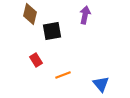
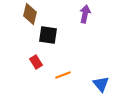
purple arrow: moved 1 px up
black square: moved 4 px left, 4 px down; rotated 18 degrees clockwise
red rectangle: moved 2 px down
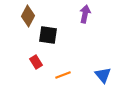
brown diamond: moved 2 px left, 2 px down; rotated 15 degrees clockwise
blue triangle: moved 2 px right, 9 px up
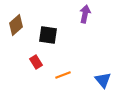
brown diamond: moved 12 px left, 9 px down; rotated 20 degrees clockwise
blue triangle: moved 5 px down
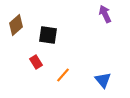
purple arrow: moved 20 px right; rotated 36 degrees counterclockwise
orange line: rotated 28 degrees counterclockwise
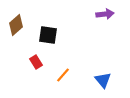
purple arrow: rotated 108 degrees clockwise
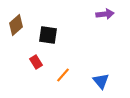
blue triangle: moved 2 px left, 1 px down
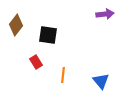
brown diamond: rotated 10 degrees counterclockwise
orange line: rotated 35 degrees counterclockwise
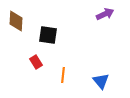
purple arrow: rotated 18 degrees counterclockwise
brown diamond: moved 4 px up; rotated 35 degrees counterclockwise
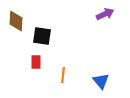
black square: moved 6 px left, 1 px down
red rectangle: rotated 32 degrees clockwise
